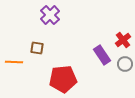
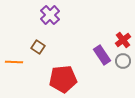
brown square: moved 1 px right, 1 px up; rotated 24 degrees clockwise
gray circle: moved 2 px left, 3 px up
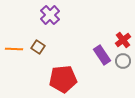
orange line: moved 13 px up
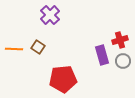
red cross: moved 3 px left; rotated 21 degrees clockwise
purple rectangle: rotated 18 degrees clockwise
